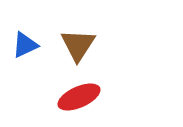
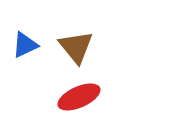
brown triangle: moved 2 px left, 2 px down; rotated 12 degrees counterclockwise
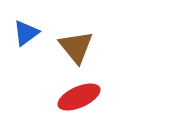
blue triangle: moved 1 px right, 12 px up; rotated 12 degrees counterclockwise
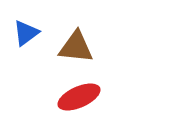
brown triangle: rotated 45 degrees counterclockwise
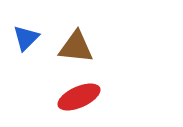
blue triangle: moved 5 px down; rotated 8 degrees counterclockwise
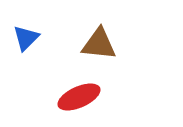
brown triangle: moved 23 px right, 3 px up
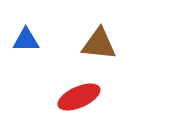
blue triangle: moved 2 px down; rotated 44 degrees clockwise
